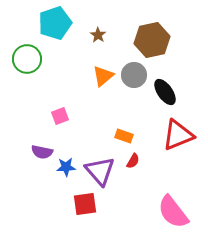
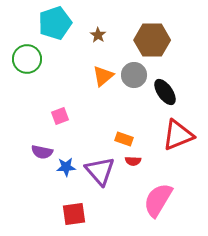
brown hexagon: rotated 12 degrees clockwise
orange rectangle: moved 3 px down
red semicircle: rotated 63 degrees clockwise
red square: moved 11 px left, 10 px down
pink semicircle: moved 15 px left, 12 px up; rotated 69 degrees clockwise
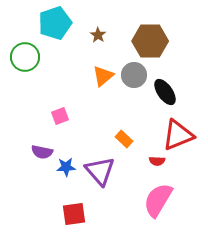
brown hexagon: moved 2 px left, 1 px down
green circle: moved 2 px left, 2 px up
orange rectangle: rotated 24 degrees clockwise
red semicircle: moved 24 px right
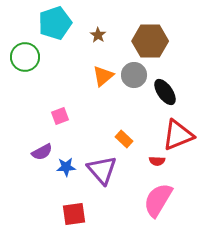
purple semicircle: rotated 40 degrees counterclockwise
purple triangle: moved 2 px right, 1 px up
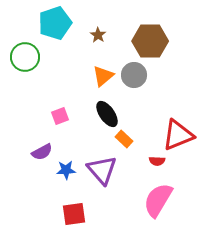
black ellipse: moved 58 px left, 22 px down
blue star: moved 3 px down
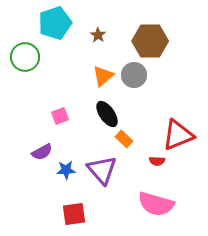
pink semicircle: moved 2 px left, 4 px down; rotated 105 degrees counterclockwise
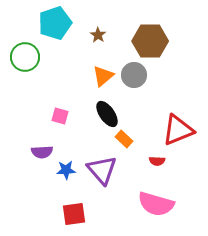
pink square: rotated 36 degrees clockwise
red triangle: moved 5 px up
purple semicircle: rotated 25 degrees clockwise
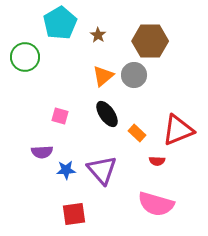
cyan pentagon: moved 5 px right; rotated 12 degrees counterclockwise
orange rectangle: moved 13 px right, 6 px up
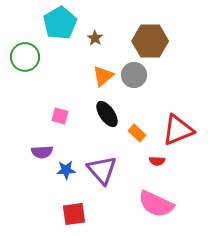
brown star: moved 3 px left, 3 px down
pink semicircle: rotated 9 degrees clockwise
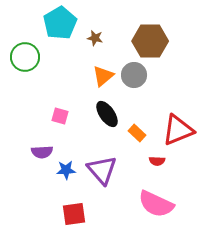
brown star: rotated 21 degrees counterclockwise
